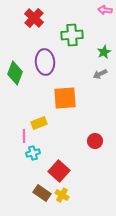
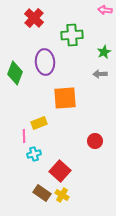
gray arrow: rotated 24 degrees clockwise
cyan cross: moved 1 px right, 1 px down
red square: moved 1 px right
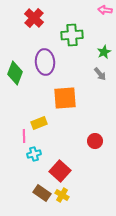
gray arrow: rotated 128 degrees counterclockwise
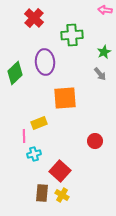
green diamond: rotated 25 degrees clockwise
brown rectangle: rotated 60 degrees clockwise
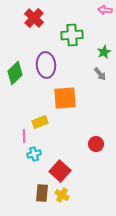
purple ellipse: moved 1 px right, 3 px down
yellow rectangle: moved 1 px right, 1 px up
red circle: moved 1 px right, 3 px down
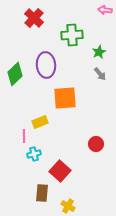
green star: moved 5 px left
green diamond: moved 1 px down
yellow cross: moved 6 px right, 11 px down
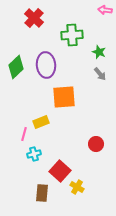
green star: rotated 24 degrees counterclockwise
green diamond: moved 1 px right, 7 px up
orange square: moved 1 px left, 1 px up
yellow rectangle: moved 1 px right
pink line: moved 2 px up; rotated 16 degrees clockwise
yellow cross: moved 9 px right, 19 px up
